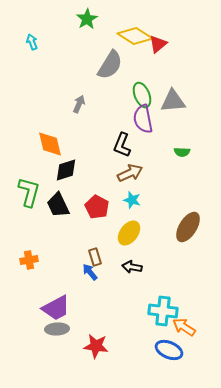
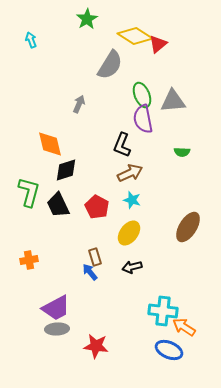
cyan arrow: moved 1 px left, 2 px up
black arrow: rotated 24 degrees counterclockwise
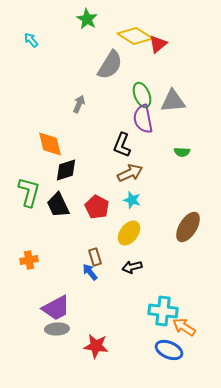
green star: rotated 10 degrees counterclockwise
cyan arrow: rotated 21 degrees counterclockwise
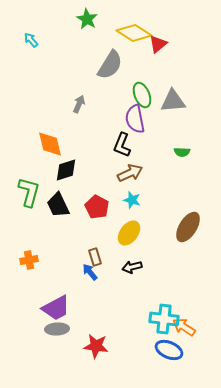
yellow diamond: moved 1 px left, 3 px up
purple semicircle: moved 8 px left
cyan cross: moved 1 px right, 8 px down
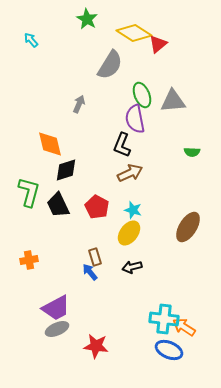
green semicircle: moved 10 px right
cyan star: moved 1 px right, 10 px down
gray ellipse: rotated 20 degrees counterclockwise
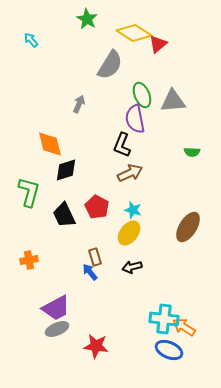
black trapezoid: moved 6 px right, 10 px down
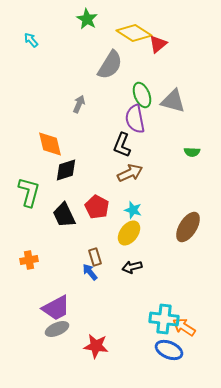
gray triangle: rotated 20 degrees clockwise
